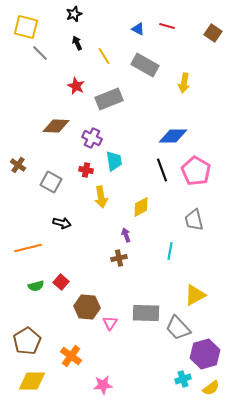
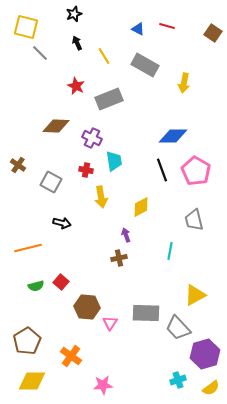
cyan cross at (183, 379): moved 5 px left, 1 px down
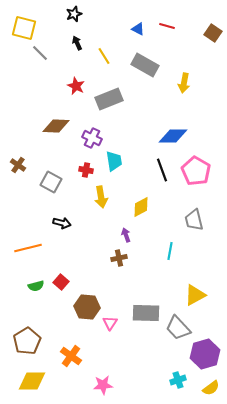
yellow square at (26, 27): moved 2 px left, 1 px down
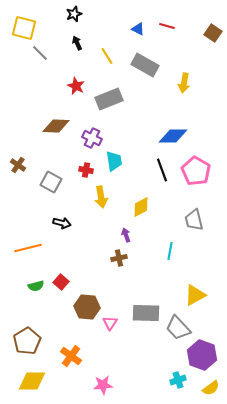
yellow line at (104, 56): moved 3 px right
purple hexagon at (205, 354): moved 3 px left, 1 px down; rotated 24 degrees counterclockwise
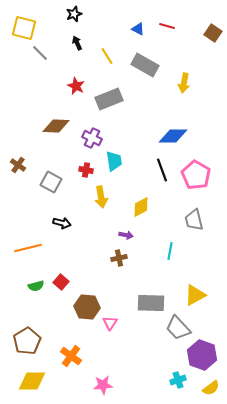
pink pentagon at (196, 171): moved 4 px down
purple arrow at (126, 235): rotated 120 degrees clockwise
gray rectangle at (146, 313): moved 5 px right, 10 px up
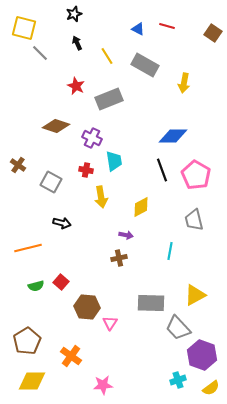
brown diamond at (56, 126): rotated 16 degrees clockwise
